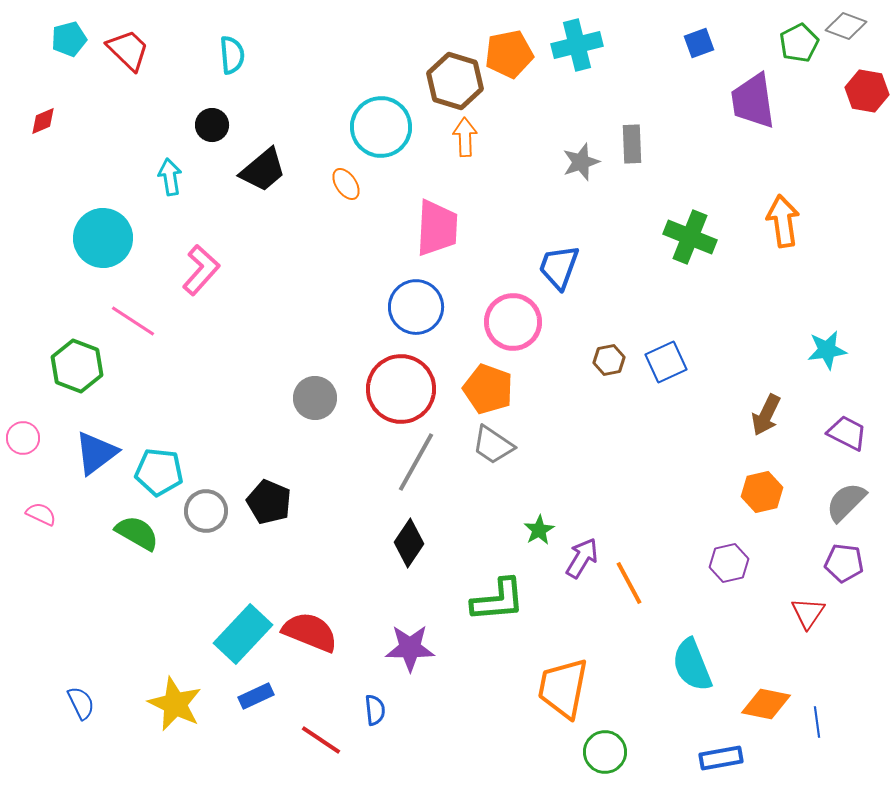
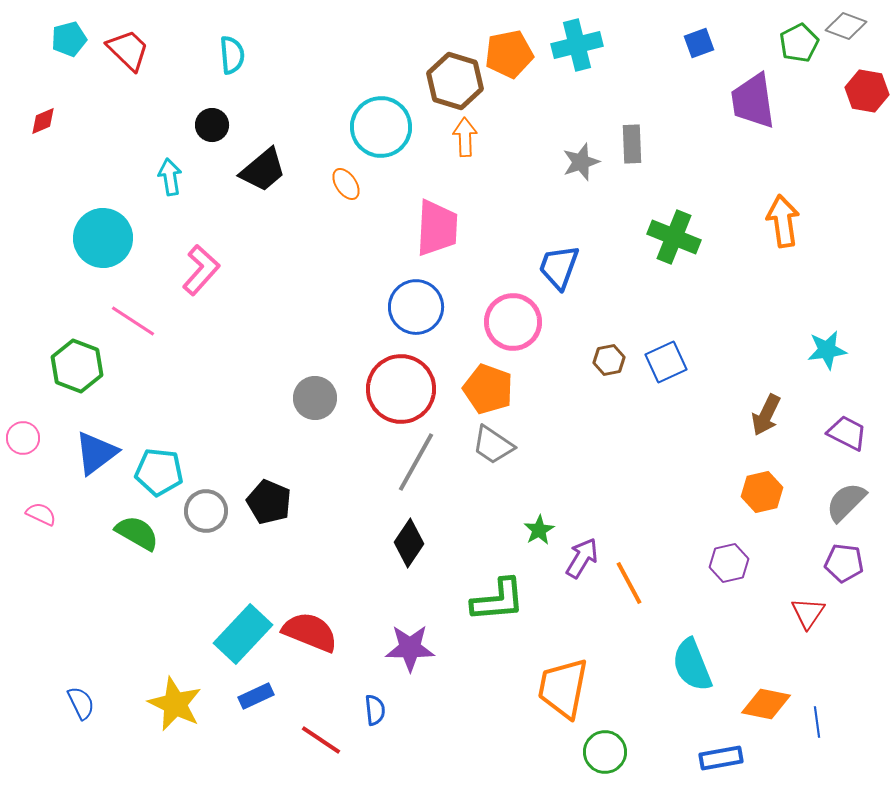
green cross at (690, 237): moved 16 px left
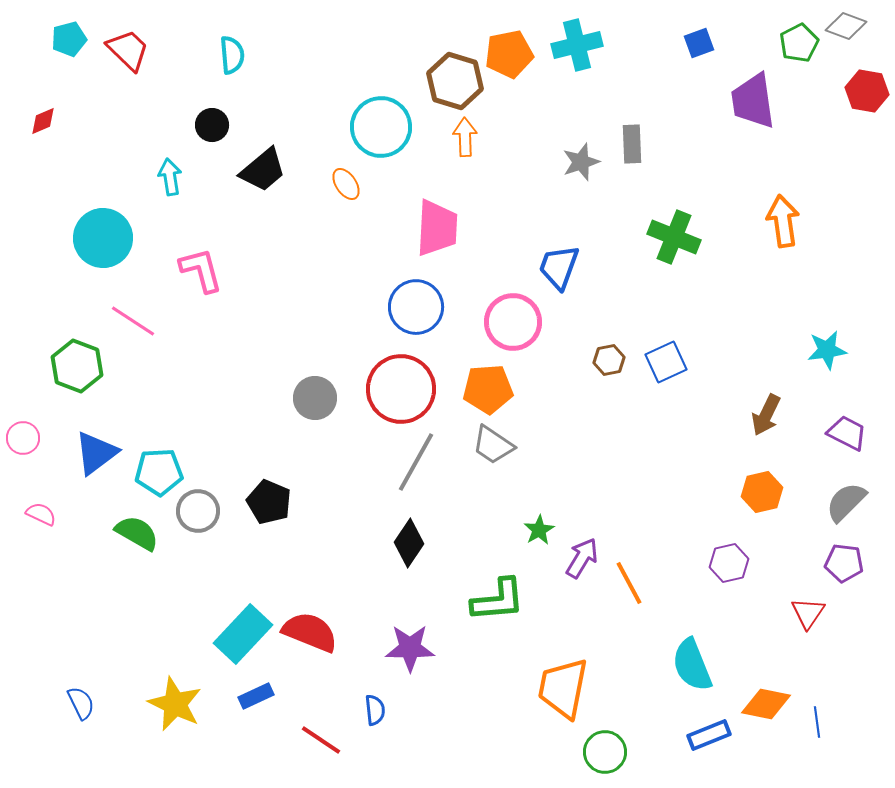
pink L-shape at (201, 270): rotated 57 degrees counterclockwise
orange pentagon at (488, 389): rotated 24 degrees counterclockwise
cyan pentagon at (159, 472): rotated 9 degrees counterclockwise
gray circle at (206, 511): moved 8 px left
blue rectangle at (721, 758): moved 12 px left, 23 px up; rotated 12 degrees counterclockwise
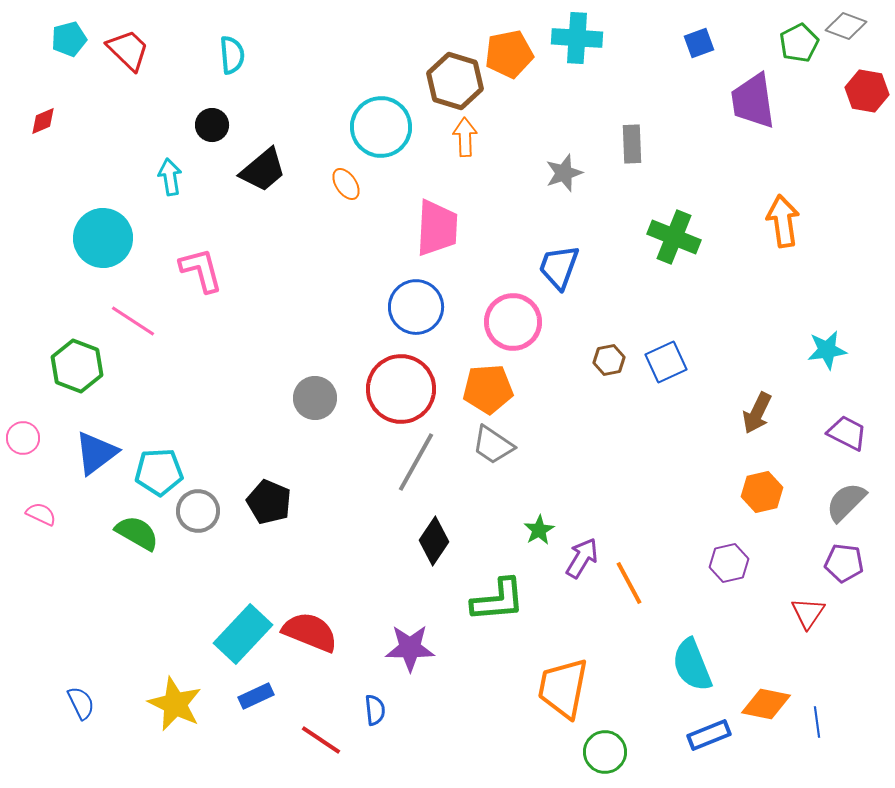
cyan cross at (577, 45): moved 7 px up; rotated 18 degrees clockwise
gray star at (581, 162): moved 17 px left, 11 px down
brown arrow at (766, 415): moved 9 px left, 2 px up
black diamond at (409, 543): moved 25 px right, 2 px up
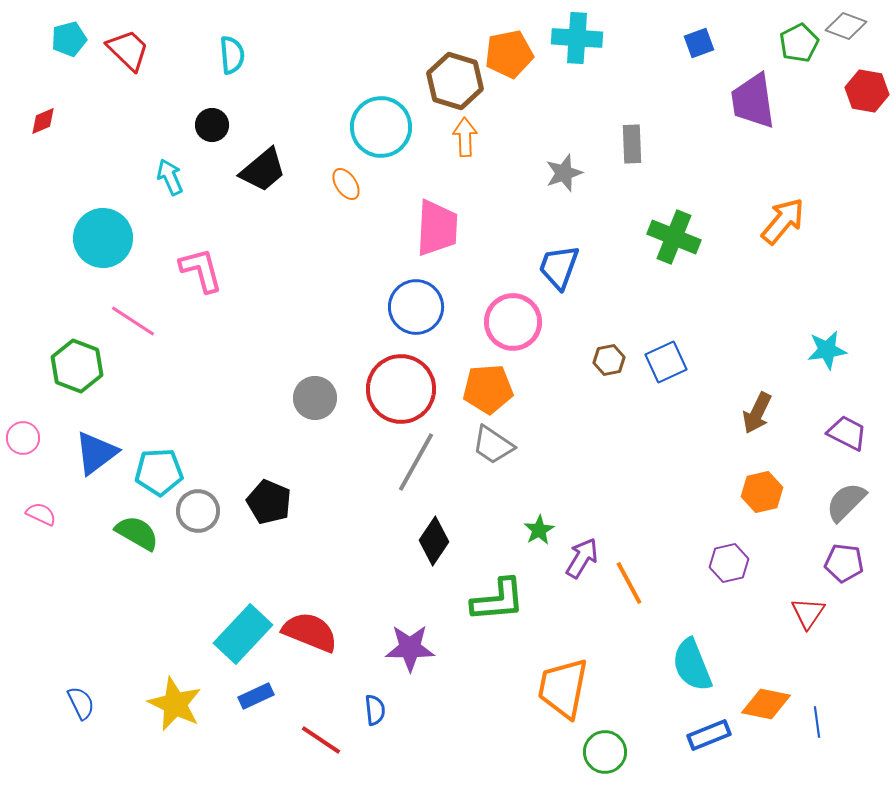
cyan arrow at (170, 177): rotated 15 degrees counterclockwise
orange arrow at (783, 221): rotated 48 degrees clockwise
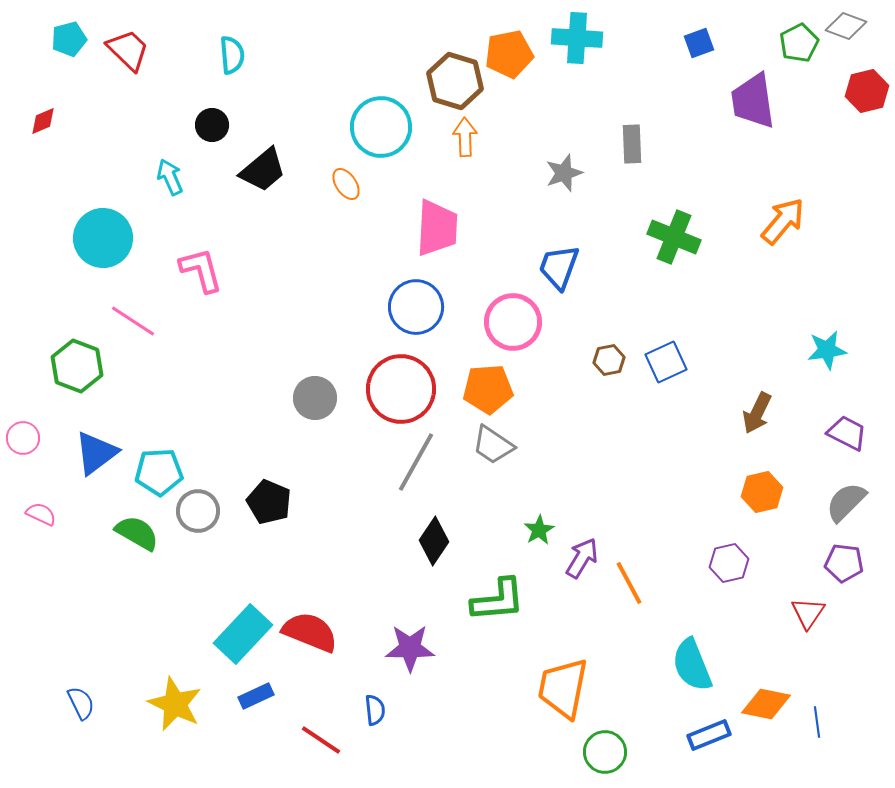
red hexagon at (867, 91): rotated 24 degrees counterclockwise
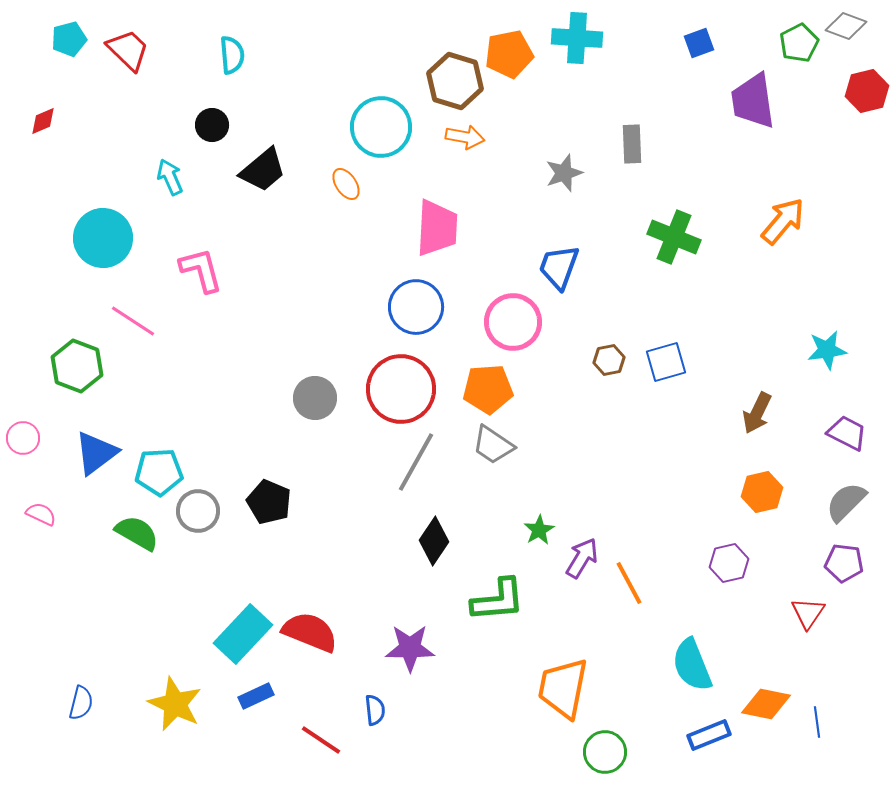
orange arrow at (465, 137): rotated 102 degrees clockwise
blue square at (666, 362): rotated 9 degrees clockwise
blue semicircle at (81, 703): rotated 40 degrees clockwise
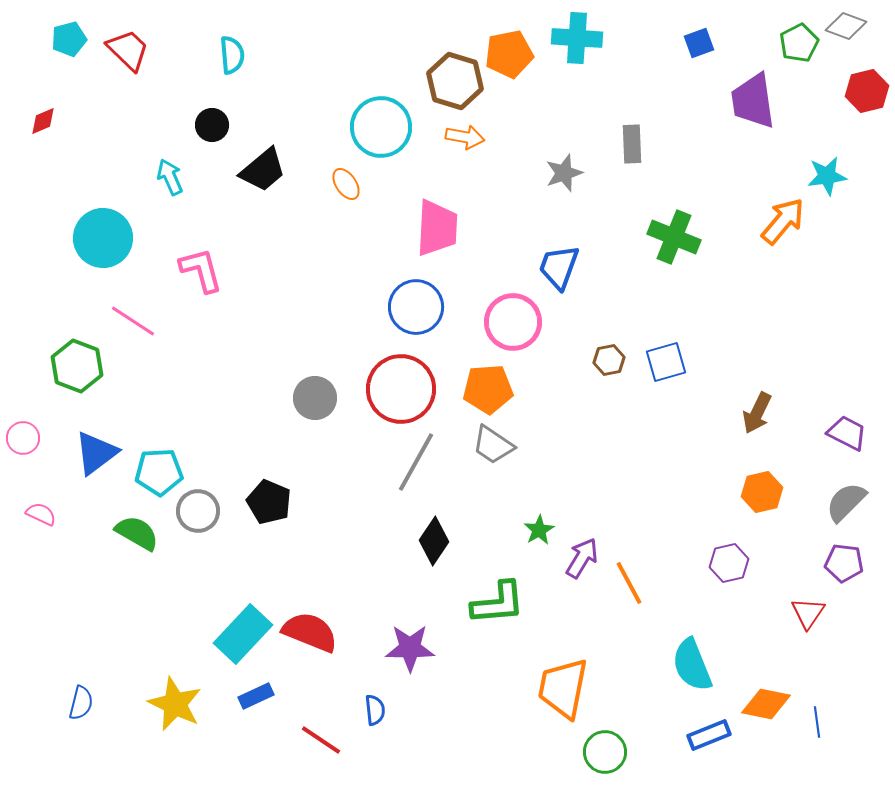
cyan star at (827, 350): moved 174 px up
green L-shape at (498, 600): moved 3 px down
